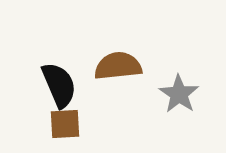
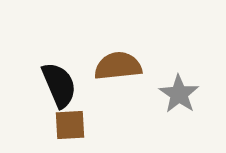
brown square: moved 5 px right, 1 px down
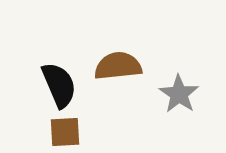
brown square: moved 5 px left, 7 px down
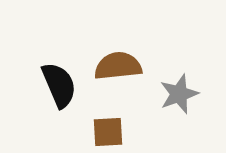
gray star: rotated 18 degrees clockwise
brown square: moved 43 px right
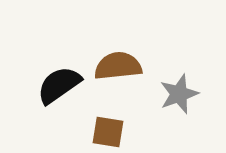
black semicircle: rotated 102 degrees counterclockwise
brown square: rotated 12 degrees clockwise
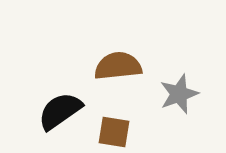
black semicircle: moved 1 px right, 26 px down
brown square: moved 6 px right
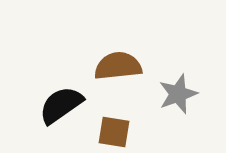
gray star: moved 1 px left
black semicircle: moved 1 px right, 6 px up
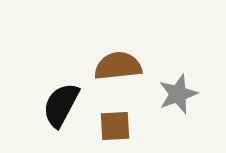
black semicircle: rotated 27 degrees counterclockwise
brown square: moved 1 px right, 6 px up; rotated 12 degrees counterclockwise
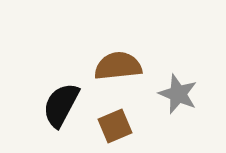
gray star: rotated 30 degrees counterclockwise
brown square: rotated 20 degrees counterclockwise
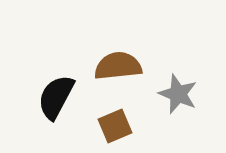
black semicircle: moved 5 px left, 8 px up
